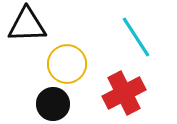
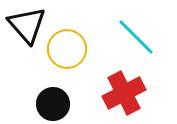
black triangle: rotated 51 degrees clockwise
cyan line: rotated 12 degrees counterclockwise
yellow circle: moved 15 px up
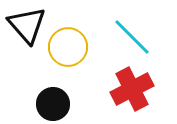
cyan line: moved 4 px left
yellow circle: moved 1 px right, 2 px up
red cross: moved 8 px right, 4 px up
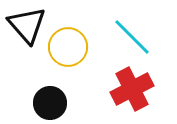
black circle: moved 3 px left, 1 px up
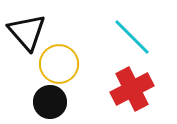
black triangle: moved 7 px down
yellow circle: moved 9 px left, 17 px down
black circle: moved 1 px up
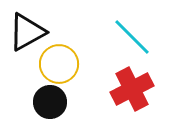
black triangle: rotated 42 degrees clockwise
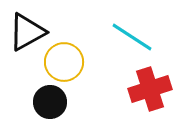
cyan line: rotated 12 degrees counterclockwise
yellow circle: moved 5 px right, 2 px up
red cross: moved 18 px right; rotated 9 degrees clockwise
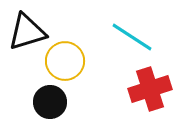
black triangle: rotated 12 degrees clockwise
yellow circle: moved 1 px right, 1 px up
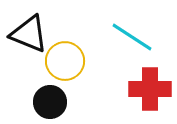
black triangle: moved 2 px right, 2 px down; rotated 39 degrees clockwise
red cross: rotated 18 degrees clockwise
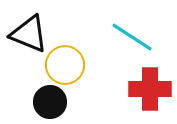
yellow circle: moved 4 px down
